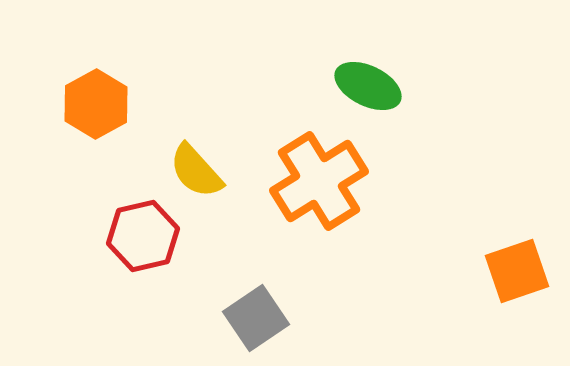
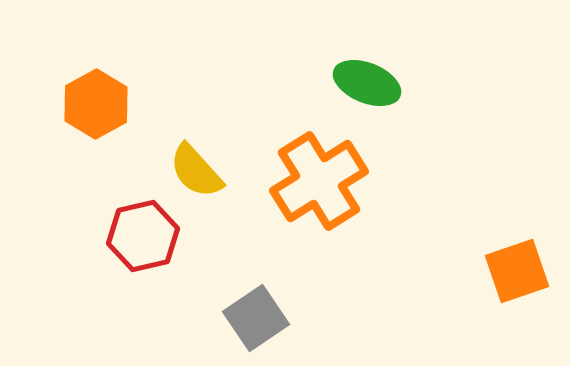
green ellipse: moved 1 px left, 3 px up; rotated 4 degrees counterclockwise
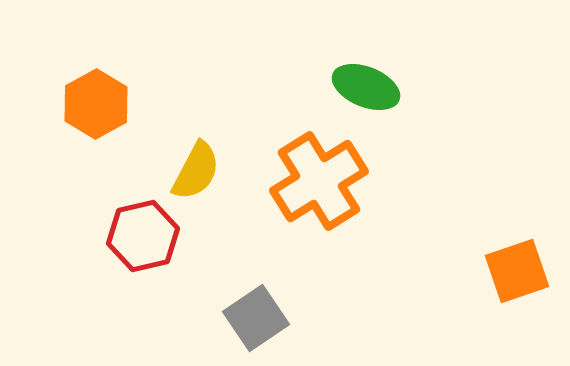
green ellipse: moved 1 px left, 4 px down
yellow semicircle: rotated 110 degrees counterclockwise
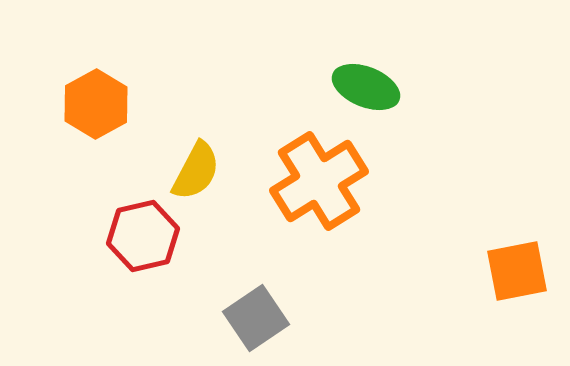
orange square: rotated 8 degrees clockwise
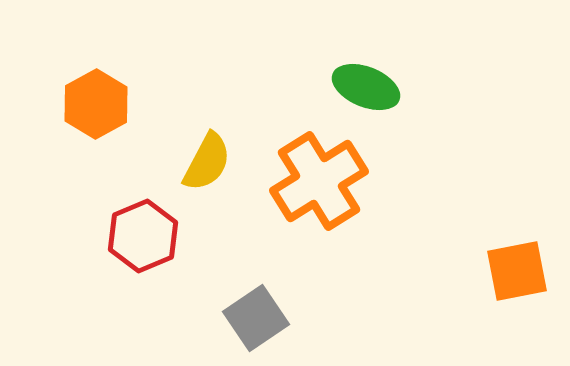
yellow semicircle: moved 11 px right, 9 px up
red hexagon: rotated 10 degrees counterclockwise
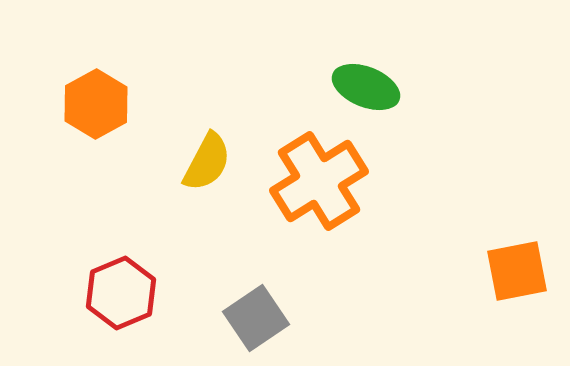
red hexagon: moved 22 px left, 57 px down
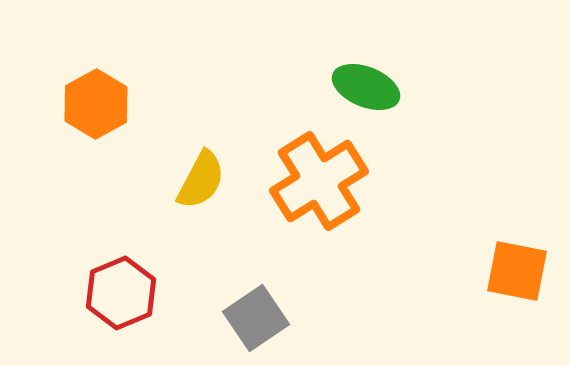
yellow semicircle: moved 6 px left, 18 px down
orange square: rotated 22 degrees clockwise
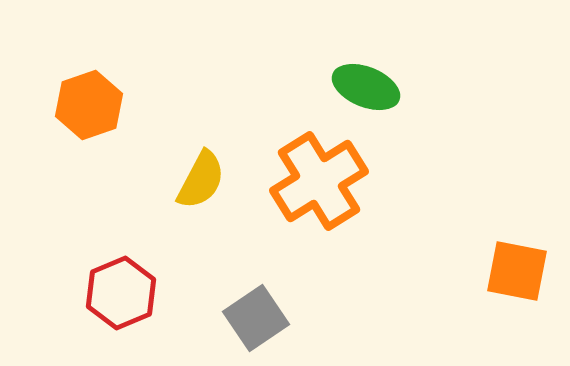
orange hexagon: moved 7 px left, 1 px down; rotated 10 degrees clockwise
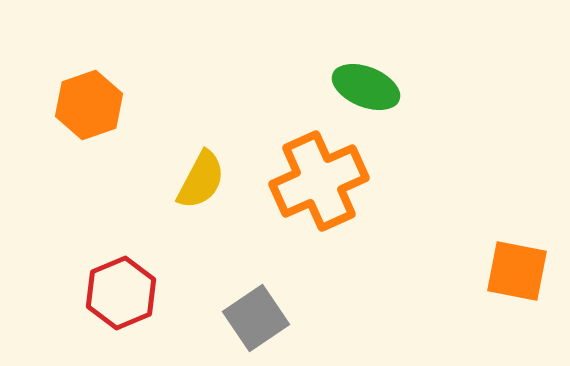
orange cross: rotated 8 degrees clockwise
